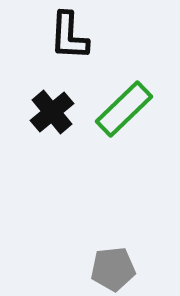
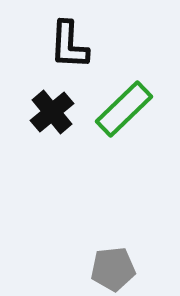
black L-shape: moved 9 px down
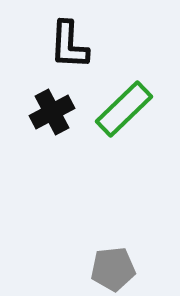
black cross: rotated 12 degrees clockwise
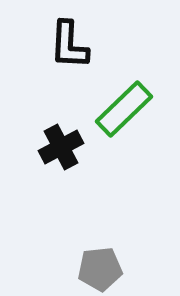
black cross: moved 9 px right, 35 px down
gray pentagon: moved 13 px left
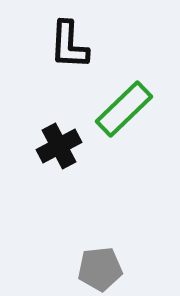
black cross: moved 2 px left, 1 px up
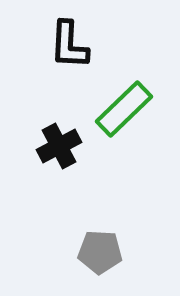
gray pentagon: moved 17 px up; rotated 9 degrees clockwise
